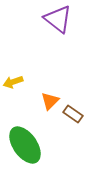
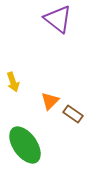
yellow arrow: rotated 90 degrees counterclockwise
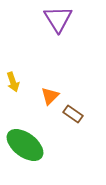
purple triangle: rotated 20 degrees clockwise
orange triangle: moved 5 px up
green ellipse: rotated 18 degrees counterclockwise
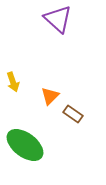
purple triangle: rotated 16 degrees counterclockwise
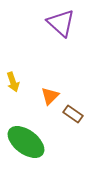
purple triangle: moved 3 px right, 4 px down
green ellipse: moved 1 px right, 3 px up
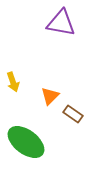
purple triangle: rotated 32 degrees counterclockwise
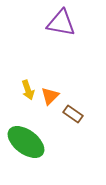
yellow arrow: moved 15 px right, 8 px down
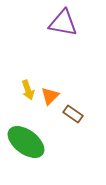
purple triangle: moved 2 px right
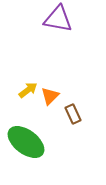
purple triangle: moved 5 px left, 4 px up
yellow arrow: rotated 108 degrees counterclockwise
brown rectangle: rotated 30 degrees clockwise
